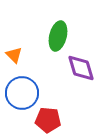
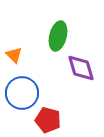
red pentagon: rotated 10 degrees clockwise
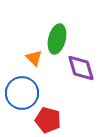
green ellipse: moved 1 px left, 3 px down
orange triangle: moved 20 px right, 3 px down
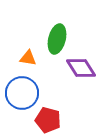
orange triangle: moved 6 px left; rotated 36 degrees counterclockwise
purple diamond: rotated 16 degrees counterclockwise
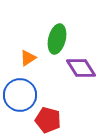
orange triangle: rotated 42 degrees counterclockwise
blue circle: moved 2 px left, 2 px down
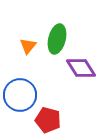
orange triangle: moved 12 px up; rotated 18 degrees counterclockwise
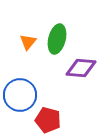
orange triangle: moved 4 px up
purple diamond: rotated 52 degrees counterclockwise
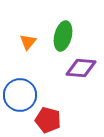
green ellipse: moved 6 px right, 3 px up
